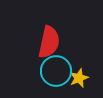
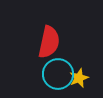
cyan circle: moved 2 px right, 3 px down
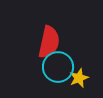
cyan circle: moved 7 px up
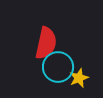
red semicircle: moved 3 px left, 1 px down
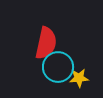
yellow star: rotated 18 degrees clockwise
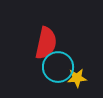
yellow star: moved 2 px left
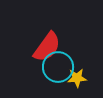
red semicircle: moved 1 px right, 4 px down; rotated 24 degrees clockwise
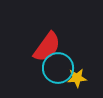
cyan circle: moved 1 px down
